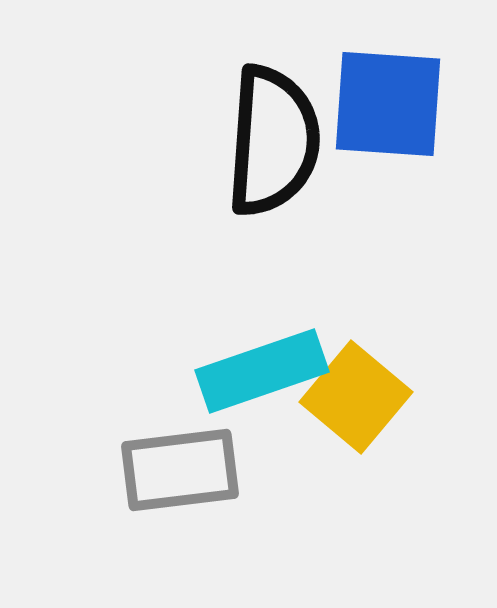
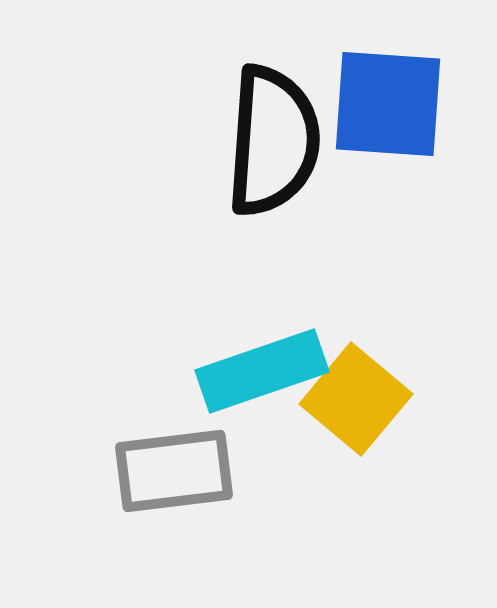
yellow square: moved 2 px down
gray rectangle: moved 6 px left, 1 px down
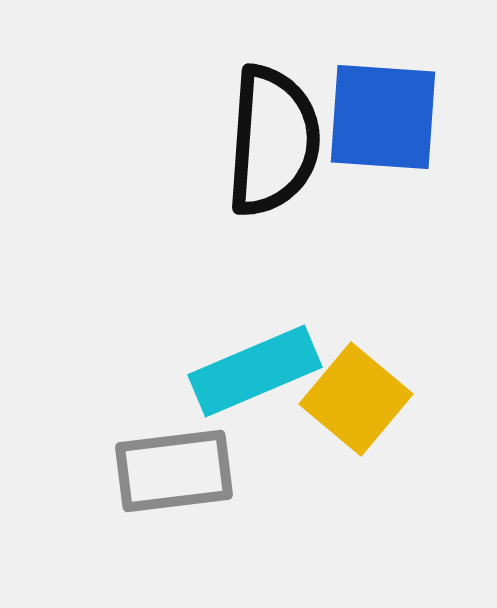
blue square: moved 5 px left, 13 px down
cyan rectangle: moved 7 px left; rotated 4 degrees counterclockwise
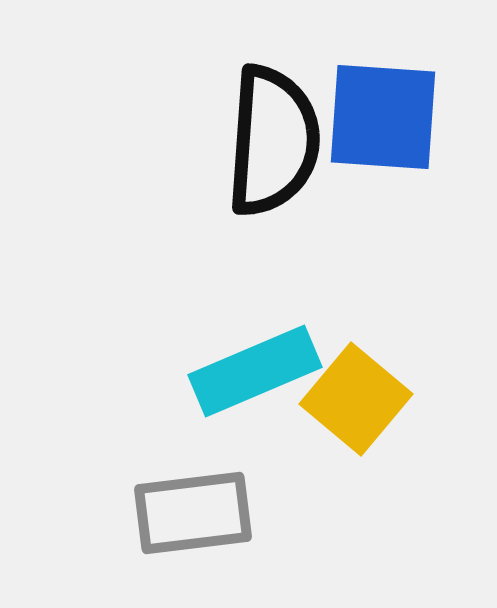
gray rectangle: moved 19 px right, 42 px down
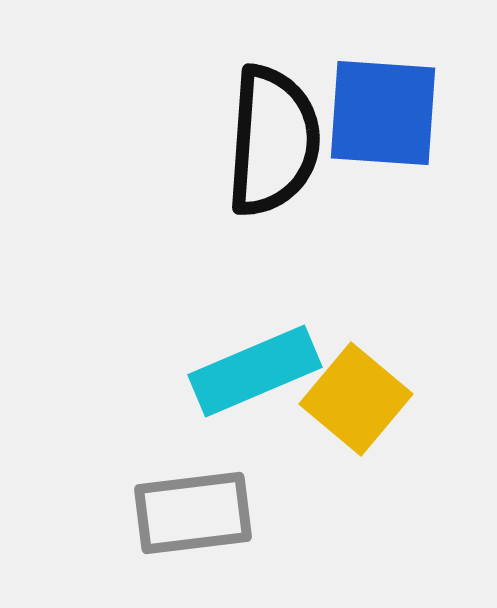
blue square: moved 4 px up
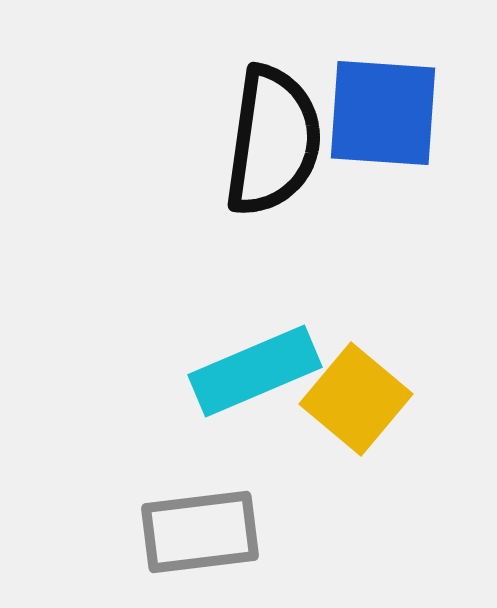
black semicircle: rotated 4 degrees clockwise
gray rectangle: moved 7 px right, 19 px down
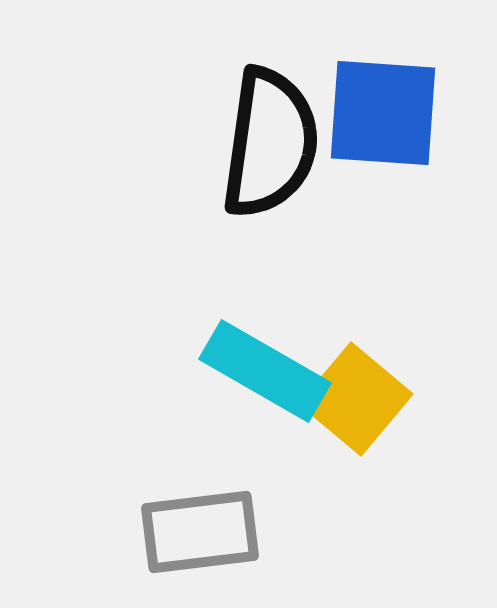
black semicircle: moved 3 px left, 2 px down
cyan rectangle: moved 10 px right; rotated 53 degrees clockwise
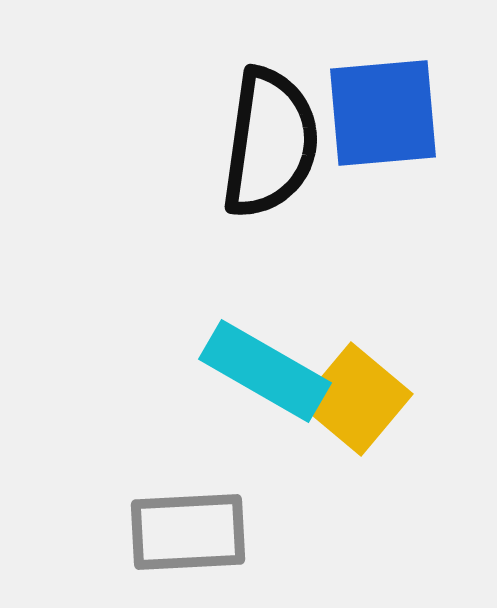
blue square: rotated 9 degrees counterclockwise
gray rectangle: moved 12 px left; rotated 4 degrees clockwise
